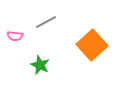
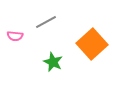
orange square: moved 1 px up
green star: moved 13 px right, 3 px up
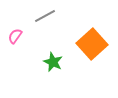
gray line: moved 1 px left, 6 px up
pink semicircle: rotated 119 degrees clockwise
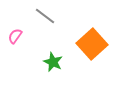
gray line: rotated 65 degrees clockwise
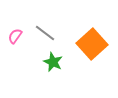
gray line: moved 17 px down
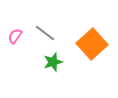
green star: rotated 30 degrees clockwise
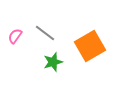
orange square: moved 2 px left, 2 px down; rotated 12 degrees clockwise
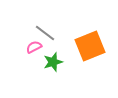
pink semicircle: moved 19 px right, 11 px down; rotated 28 degrees clockwise
orange square: rotated 8 degrees clockwise
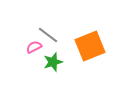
gray line: moved 3 px right, 2 px down
